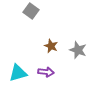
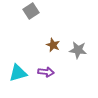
gray square: rotated 21 degrees clockwise
brown star: moved 2 px right, 1 px up
gray star: rotated 12 degrees counterclockwise
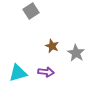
brown star: moved 1 px left, 1 px down
gray star: moved 2 px left, 3 px down; rotated 24 degrees clockwise
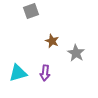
gray square: rotated 14 degrees clockwise
brown star: moved 5 px up
purple arrow: moved 1 px left, 1 px down; rotated 91 degrees clockwise
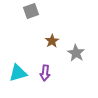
brown star: rotated 16 degrees clockwise
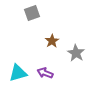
gray square: moved 1 px right, 2 px down
purple arrow: rotated 105 degrees clockwise
